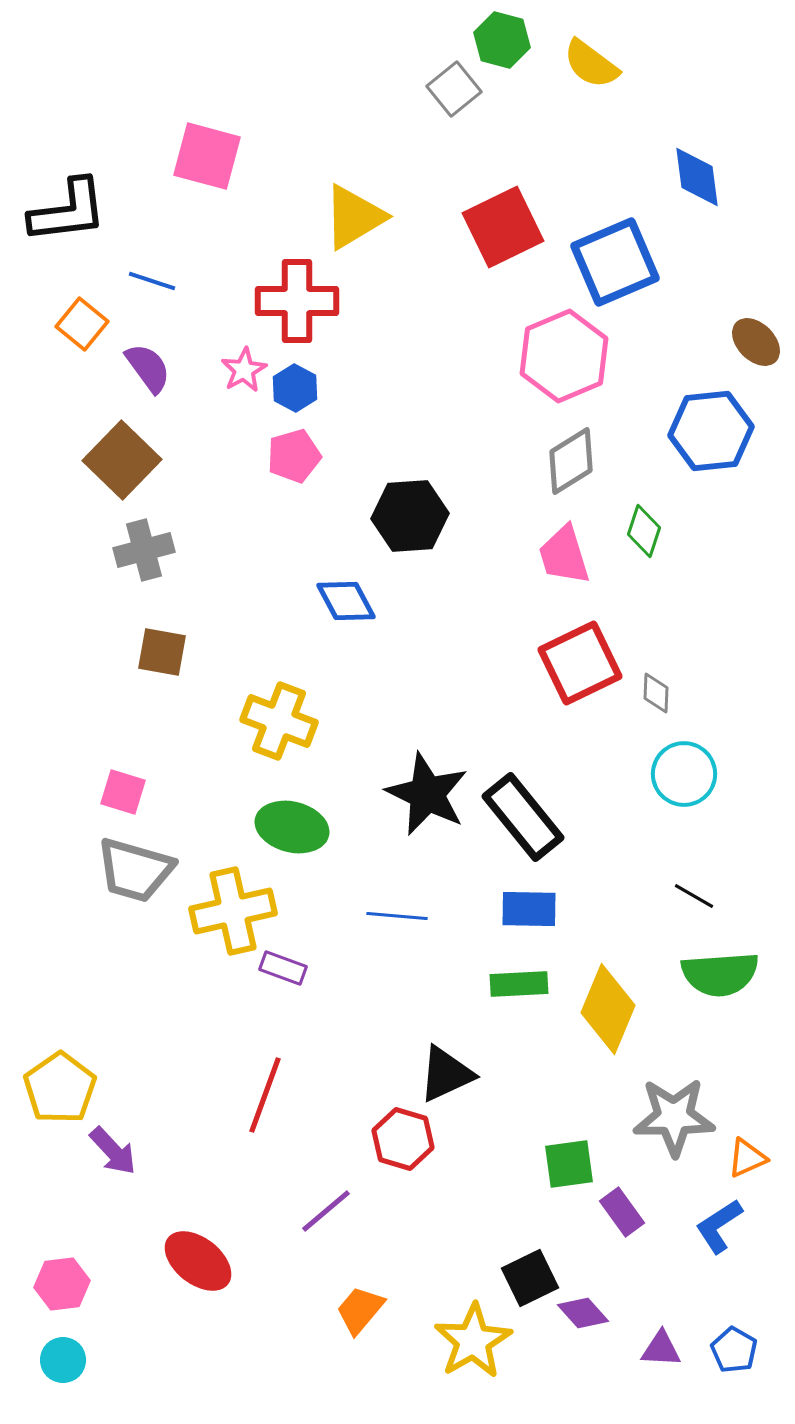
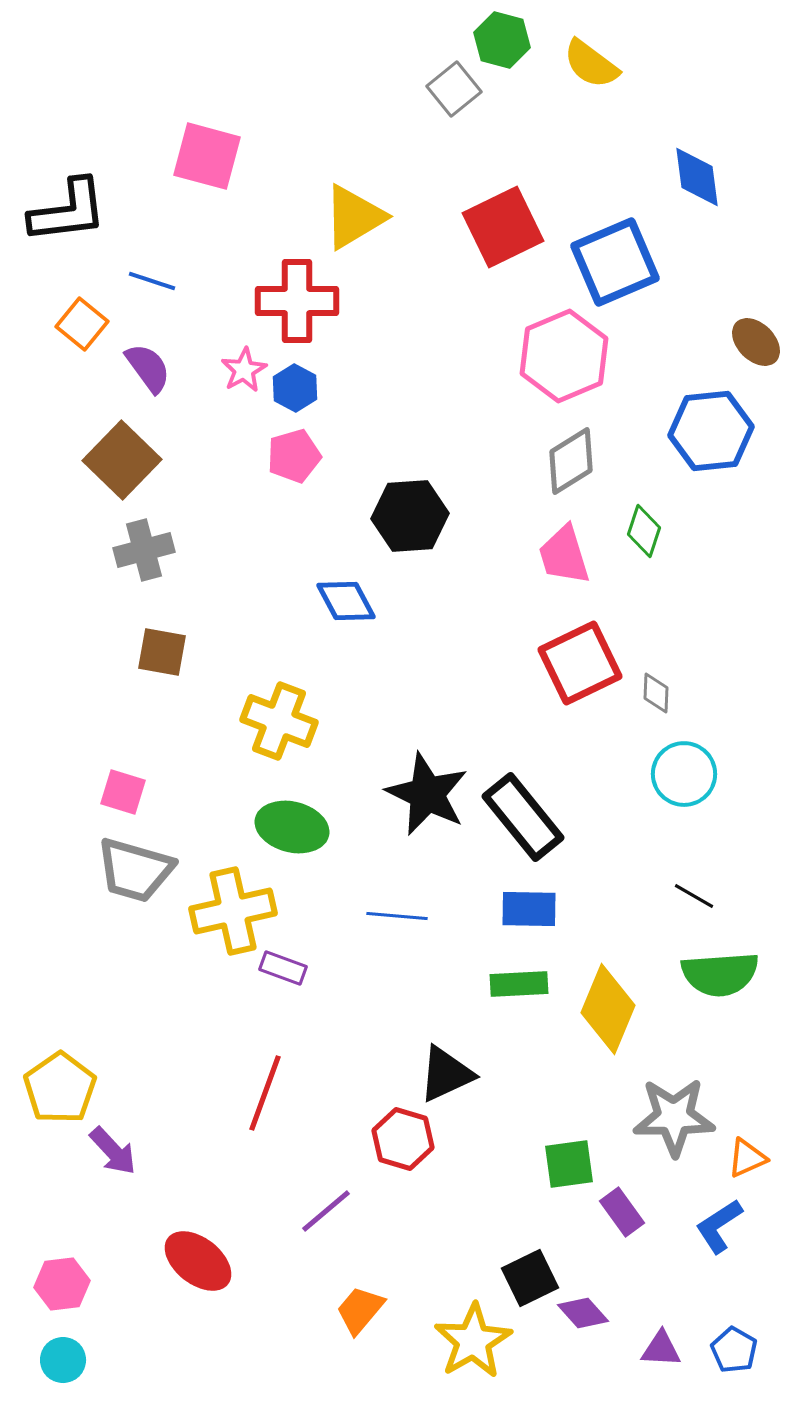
red line at (265, 1095): moved 2 px up
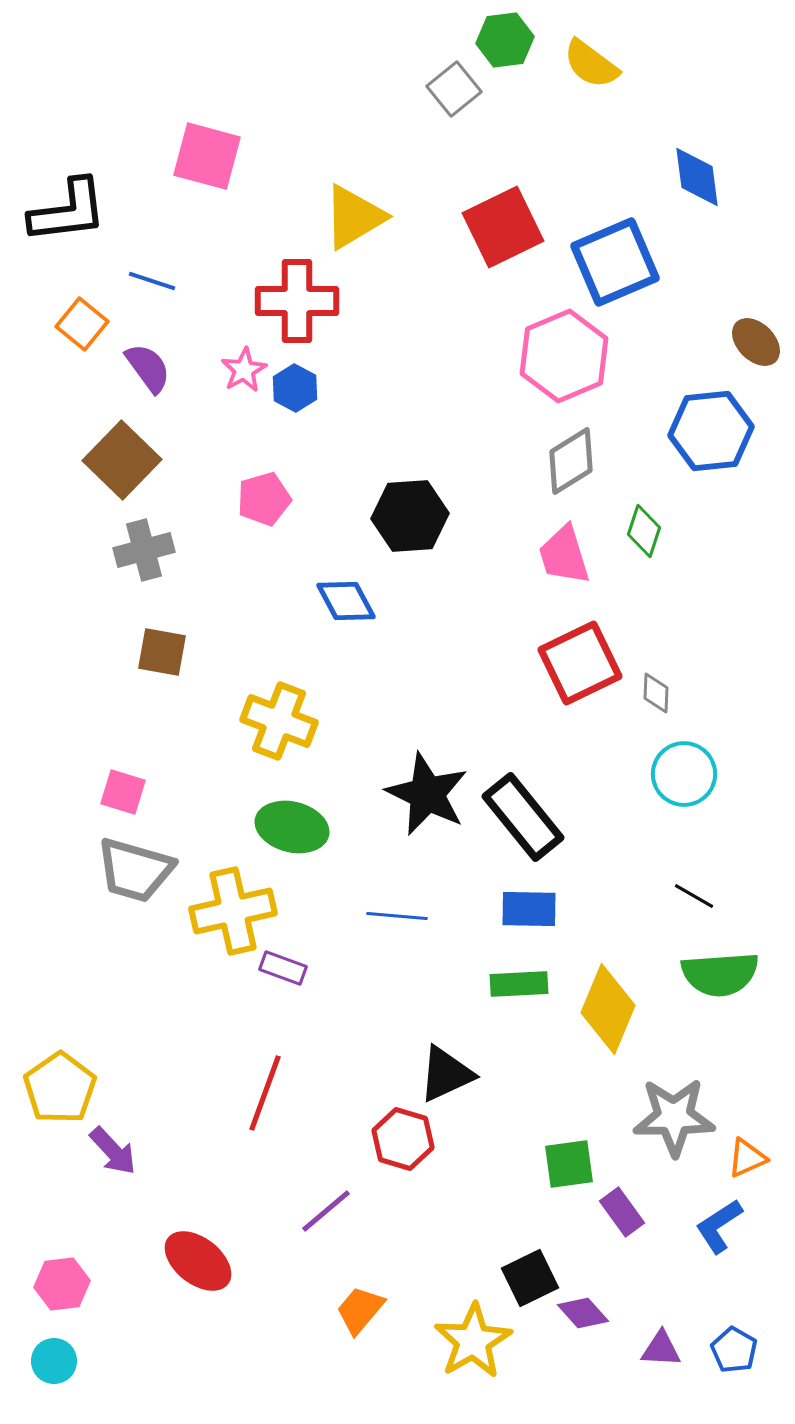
green hexagon at (502, 40): moved 3 px right; rotated 22 degrees counterclockwise
pink pentagon at (294, 456): moved 30 px left, 43 px down
cyan circle at (63, 1360): moved 9 px left, 1 px down
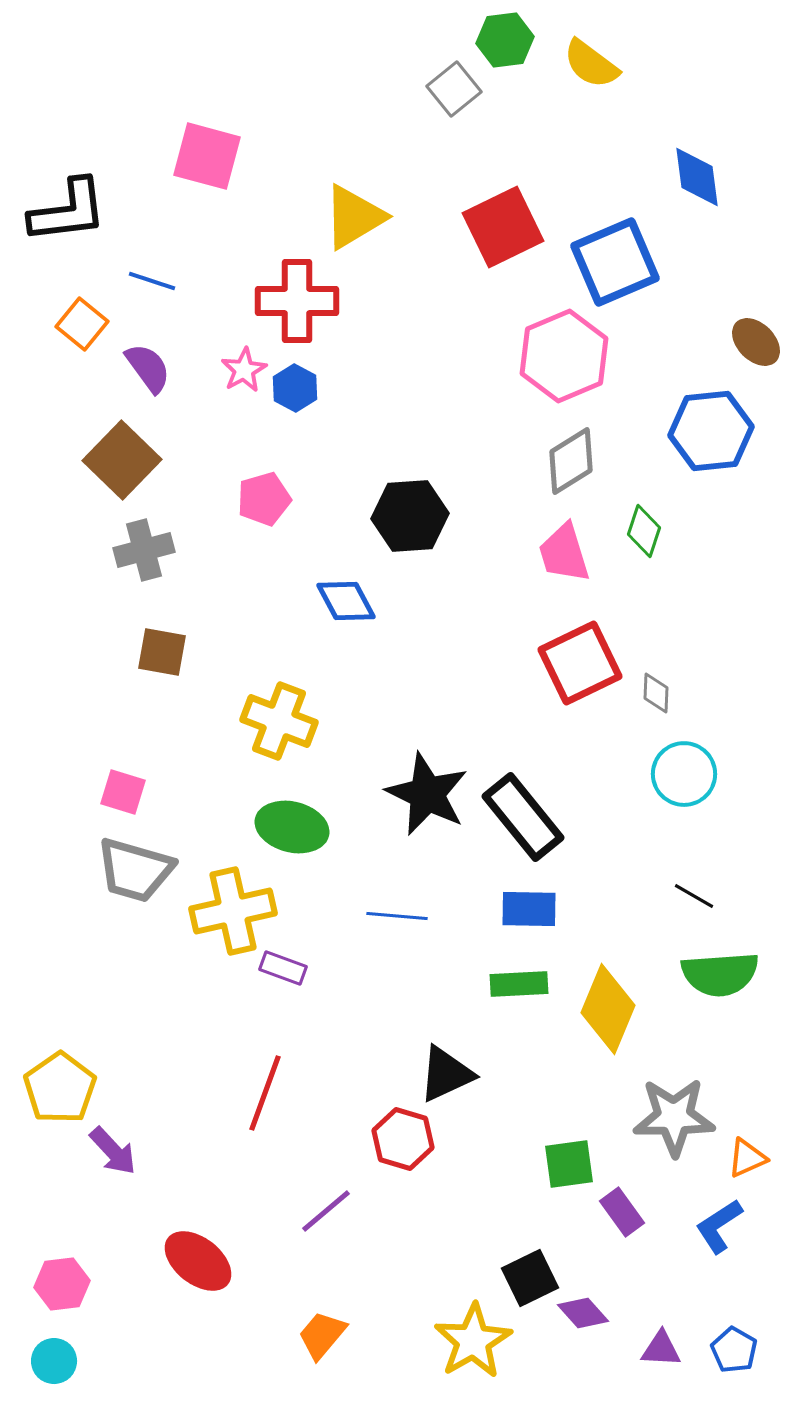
pink trapezoid at (564, 555): moved 2 px up
orange trapezoid at (360, 1310): moved 38 px left, 25 px down
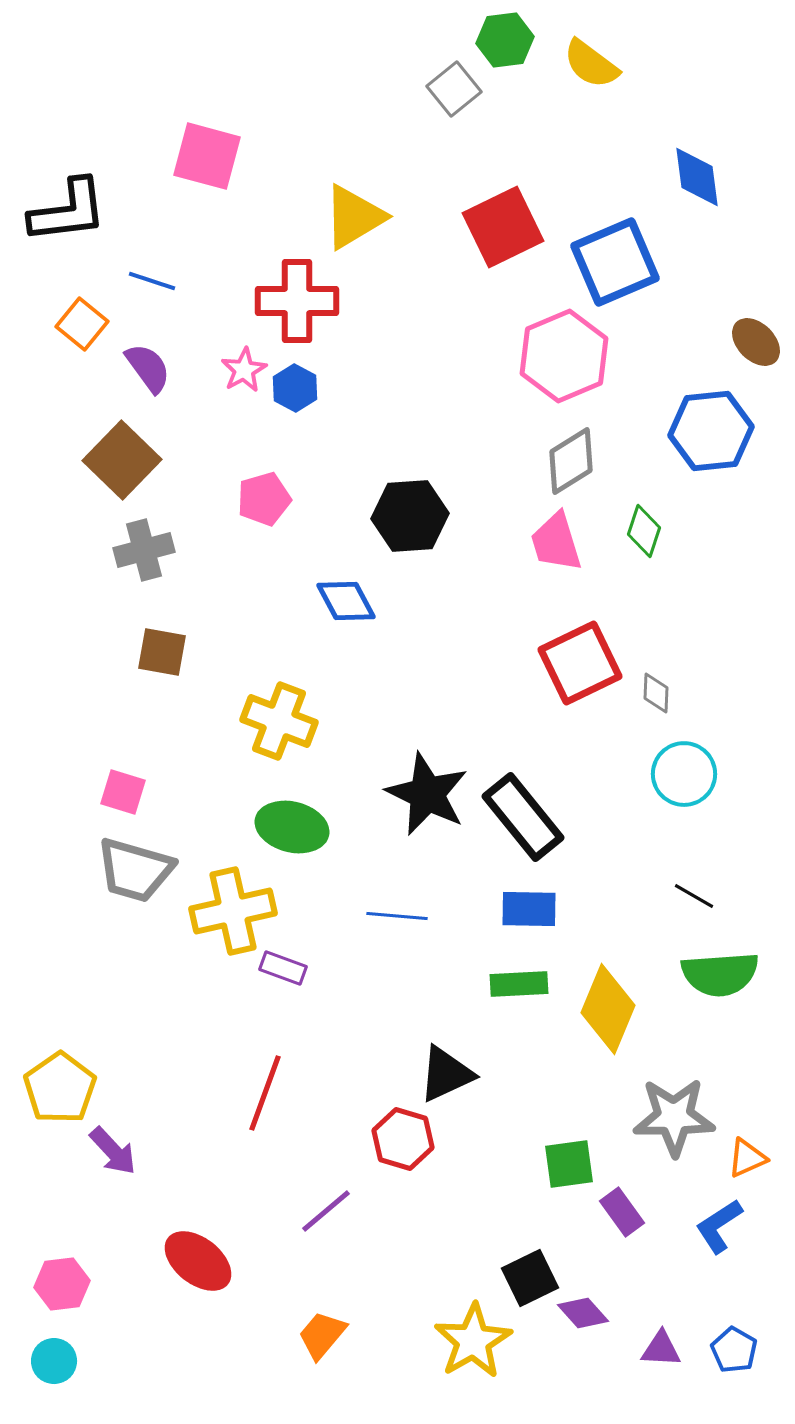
pink trapezoid at (564, 553): moved 8 px left, 11 px up
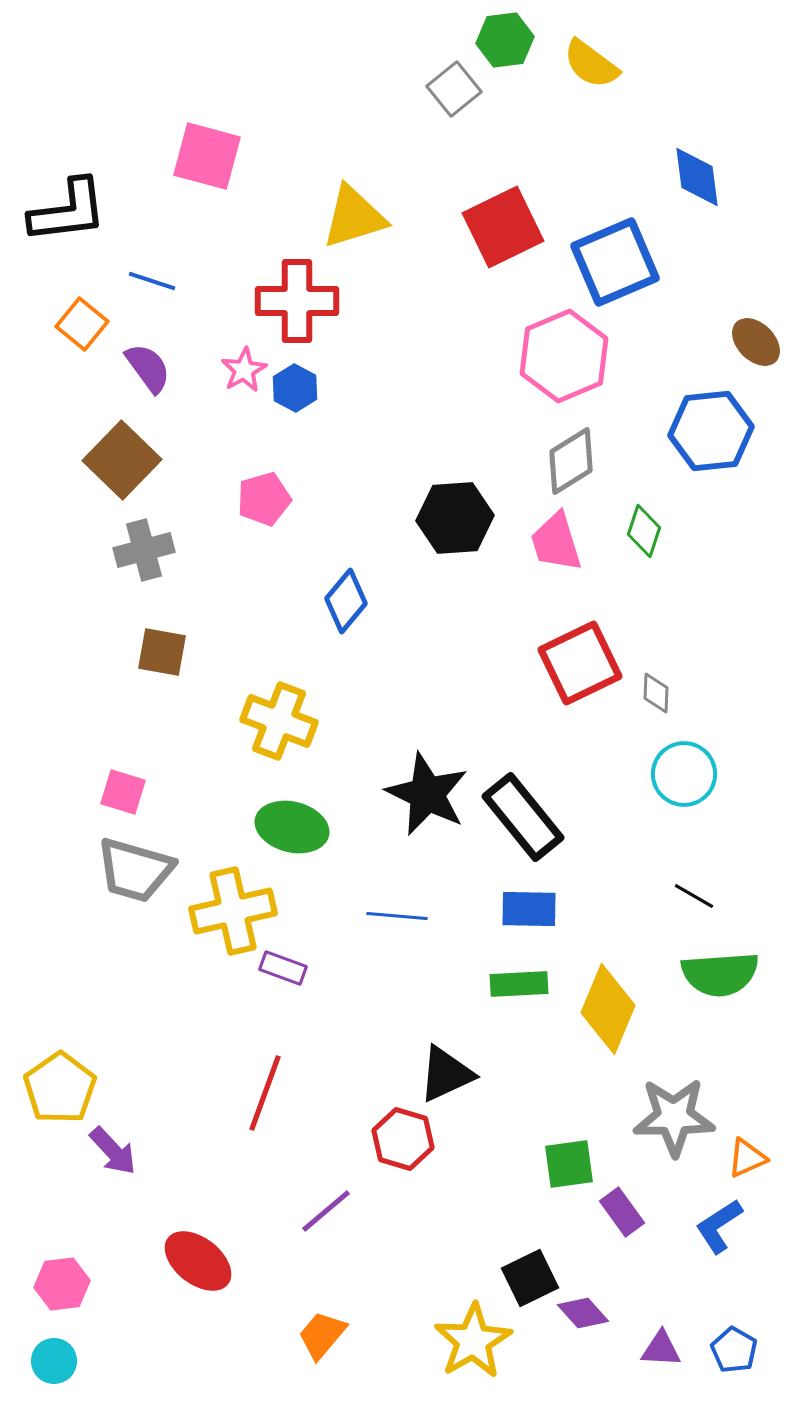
yellow triangle at (354, 217): rotated 14 degrees clockwise
black hexagon at (410, 516): moved 45 px right, 2 px down
blue diamond at (346, 601): rotated 68 degrees clockwise
